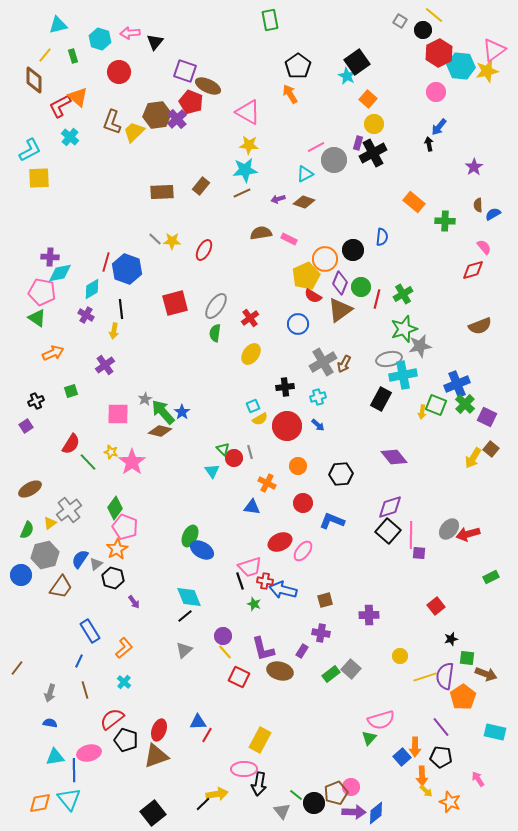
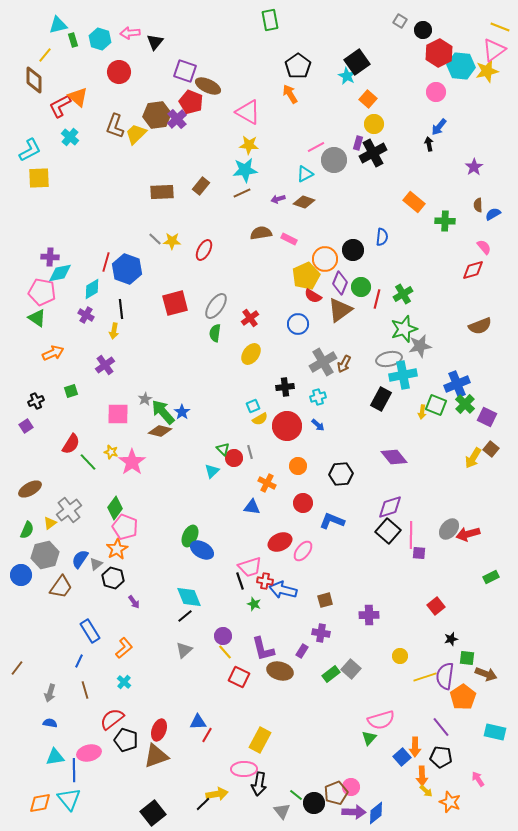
yellow line at (434, 15): moved 66 px right, 12 px down; rotated 18 degrees counterclockwise
green rectangle at (73, 56): moved 16 px up
brown L-shape at (112, 122): moved 3 px right, 4 px down
yellow trapezoid at (134, 132): moved 2 px right, 2 px down
cyan triangle at (212, 471): rotated 21 degrees clockwise
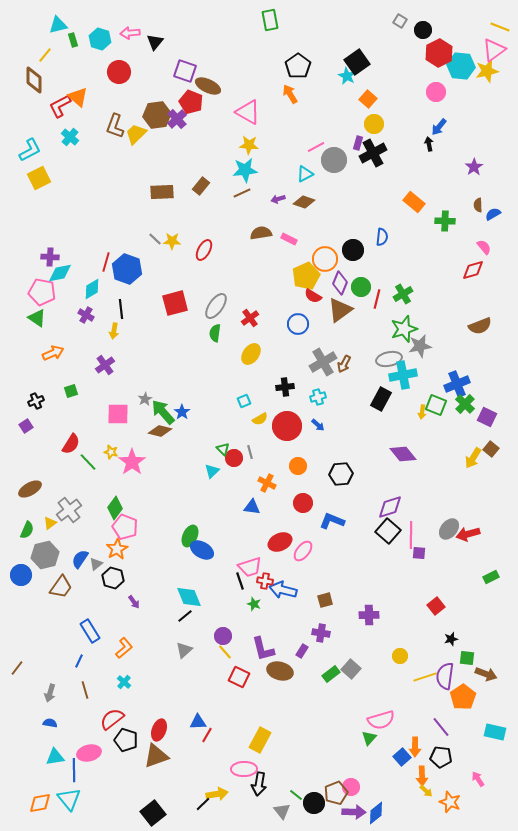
yellow square at (39, 178): rotated 25 degrees counterclockwise
cyan square at (253, 406): moved 9 px left, 5 px up
purple diamond at (394, 457): moved 9 px right, 3 px up
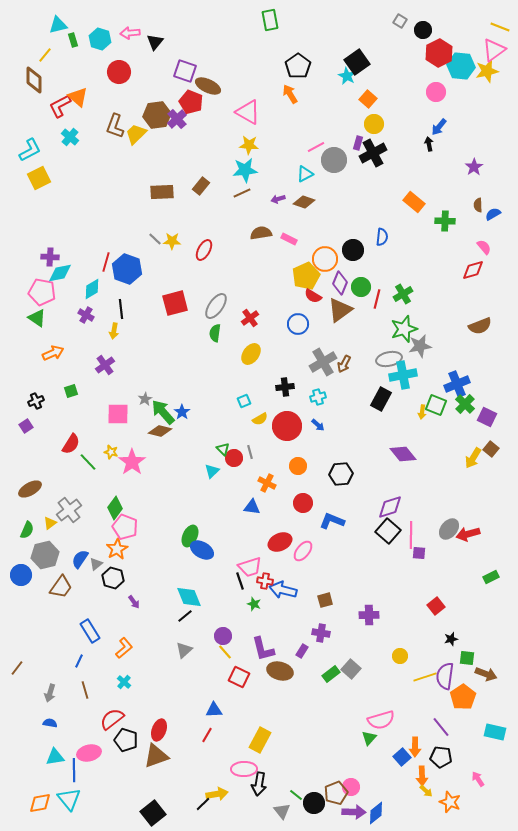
blue triangle at (198, 722): moved 16 px right, 12 px up
